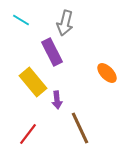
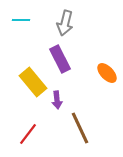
cyan line: rotated 30 degrees counterclockwise
purple rectangle: moved 8 px right, 7 px down
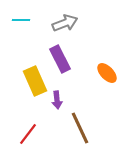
gray arrow: rotated 125 degrees counterclockwise
yellow rectangle: moved 2 px right, 1 px up; rotated 16 degrees clockwise
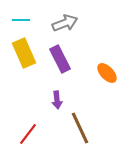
yellow rectangle: moved 11 px left, 28 px up
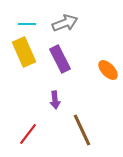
cyan line: moved 6 px right, 4 px down
yellow rectangle: moved 1 px up
orange ellipse: moved 1 px right, 3 px up
purple arrow: moved 2 px left
brown line: moved 2 px right, 2 px down
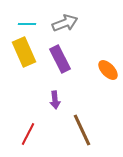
red line: rotated 10 degrees counterclockwise
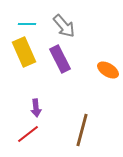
gray arrow: moved 1 px left, 3 px down; rotated 70 degrees clockwise
orange ellipse: rotated 15 degrees counterclockwise
purple arrow: moved 19 px left, 8 px down
brown line: rotated 40 degrees clockwise
red line: rotated 25 degrees clockwise
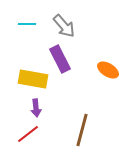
yellow rectangle: moved 9 px right, 27 px down; rotated 56 degrees counterclockwise
